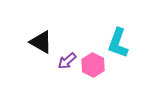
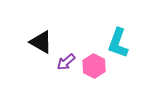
purple arrow: moved 1 px left, 1 px down
pink hexagon: moved 1 px right, 1 px down
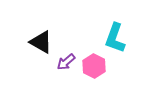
cyan L-shape: moved 3 px left, 5 px up
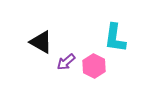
cyan L-shape: rotated 12 degrees counterclockwise
